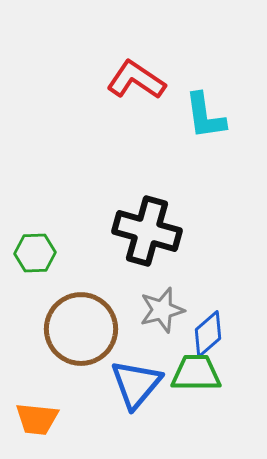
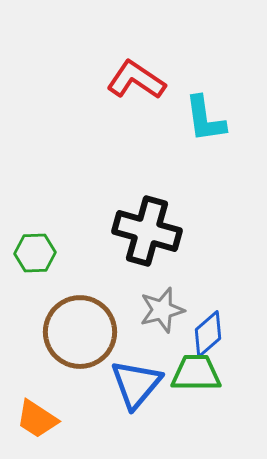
cyan L-shape: moved 3 px down
brown circle: moved 1 px left, 3 px down
orange trapezoid: rotated 27 degrees clockwise
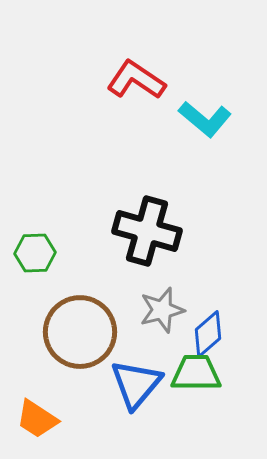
cyan L-shape: rotated 42 degrees counterclockwise
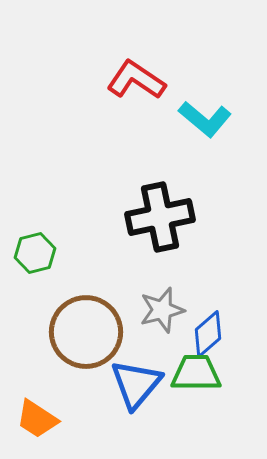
black cross: moved 13 px right, 14 px up; rotated 28 degrees counterclockwise
green hexagon: rotated 12 degrees counterclockwise
brown circle: moved 6 px right
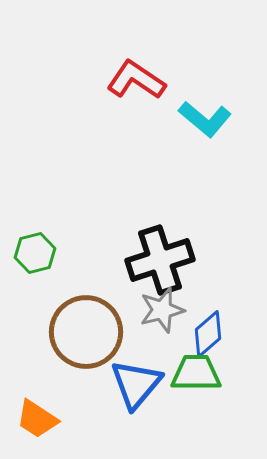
black cross: moved 43 px down; rotated 6 degrees counterclockwise
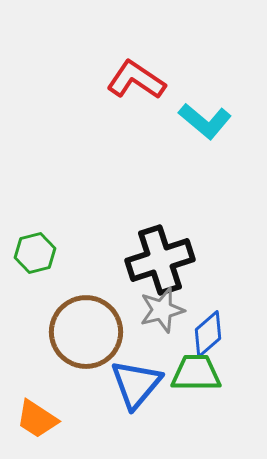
cyan L-shape: moved 2 px down
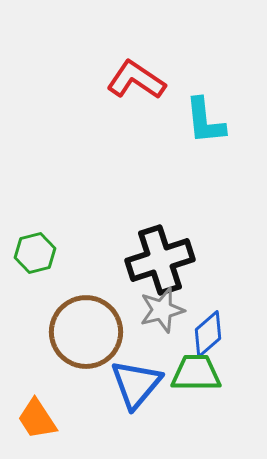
cyan L-shape: rotated 44 degrees clockwise
orange trapezoid: rotated 24 degrees clockwise
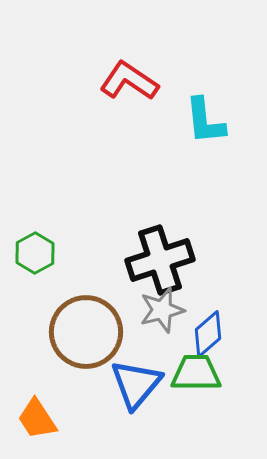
red L-shape: moved 7 px left, 1 px down
green hexagon: rotated 15 degrees counterclockwise
